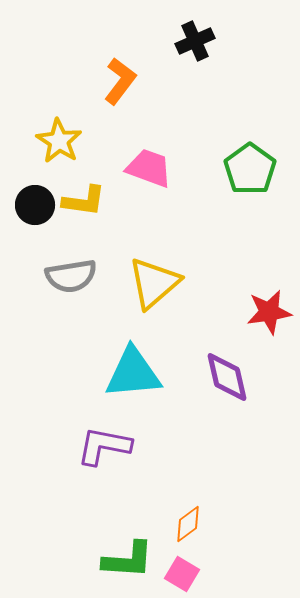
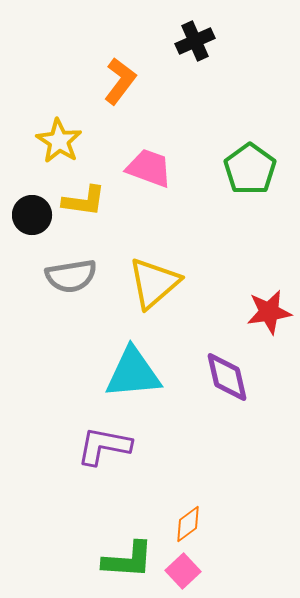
black circle: moved 3 px left, 10 px down
pink square: moved 1 px right, 3 px up; rotated 16 degrees clockwise
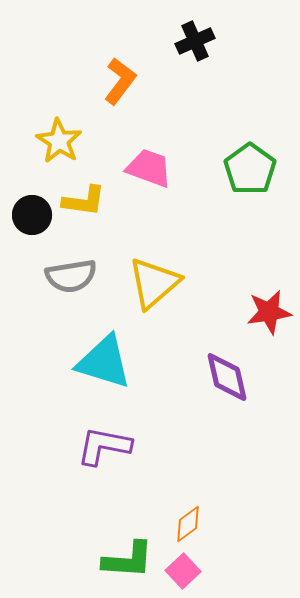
cyan triangle: moved 29 px left, 11 px up; rotated 22 degrees clockwise
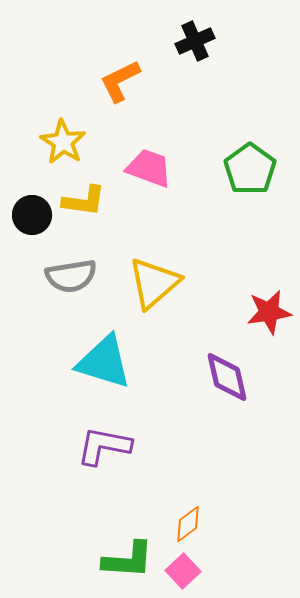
orange L-shape: rotated 153 degrees counterclockwise
yellow star: moved 4 px right, 1 px down
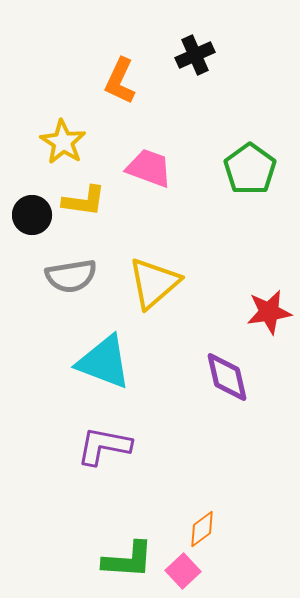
black cross: moved 14 px down
orange L-shape: rotated 39 degrees counterclockwise
cyan triangle: rotated 4 degrees clockwise
orange diamond: moved 14 px right, 5 px down
